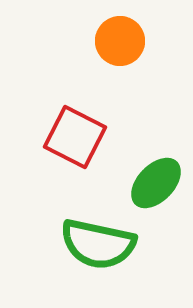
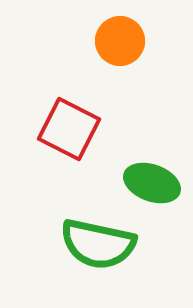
red square: moved 6 px left, 8 px up
green ellipse: moved 4 px left; rotated 66 degrees clockwise
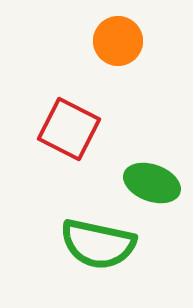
orange circle: moved 2 px left
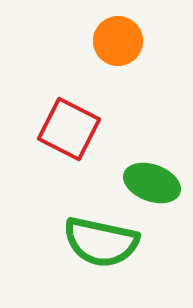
green semicircle: moved 3 px right, 2 px up
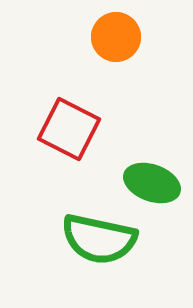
orange circle: moved 2 px left, 4 px up
green semicircle: moved 2 px left, 3 px up
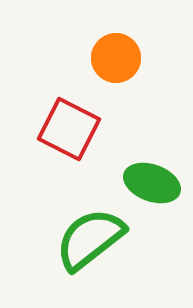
orange circle: moved 21 px down
green semicircle: moved 9 px left; rotated 130 degrees clockwise
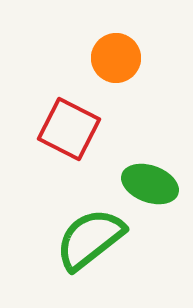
green ellipse: moved 2 px left, 1 px down
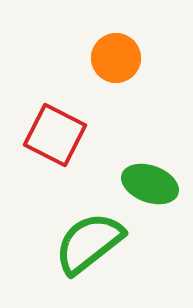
red square: moved 14 px left, 6 px down
green semicircle: moved 1 px left, 4 px down
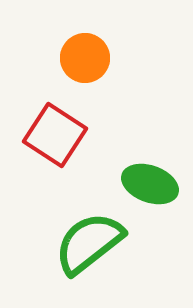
orange circle: moved 31 px left
red square: rotated 6 degrees clockwise
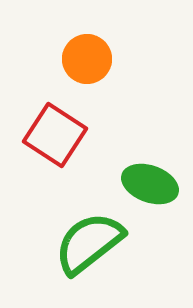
orange circle: moved 2 px right, 1 px down
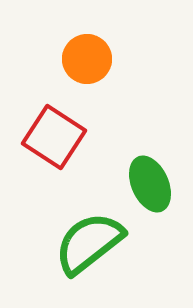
red square: moved 1 px left, 2 px down
green ellipse: rotated 46 degrees clockwise
